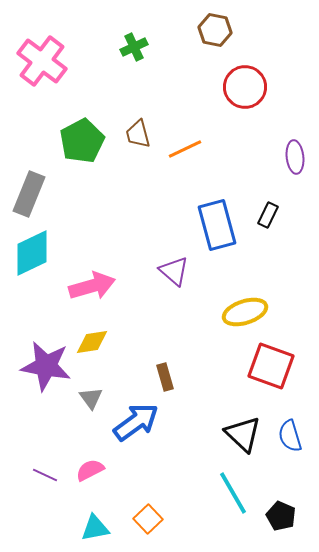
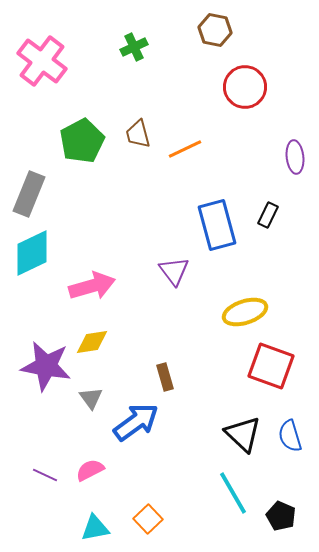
purple triangle: rotated 12 degrees clockwise
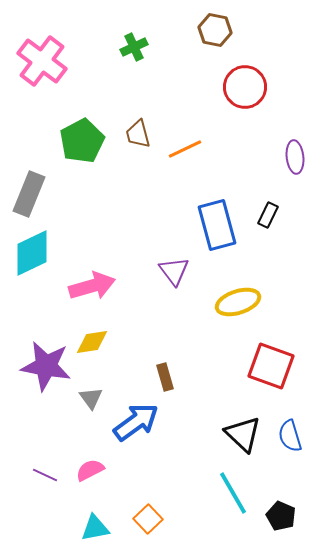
yellow ellipse: moved 7 px left, 10 px up
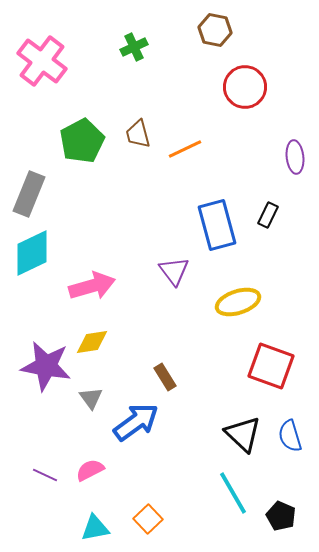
brown rectangle: rotated 16 degrees counterclockwise
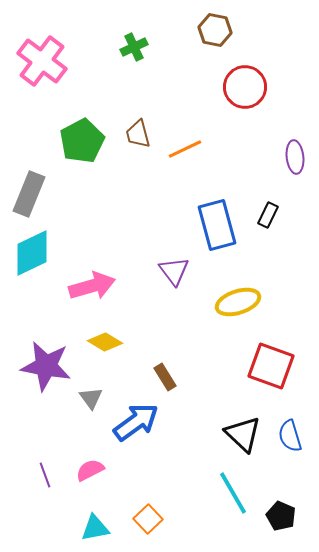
yellow diamond: moved 13 px right; rotated 40 degrees clockwise
purple line: rotated 45 degrees clockwise
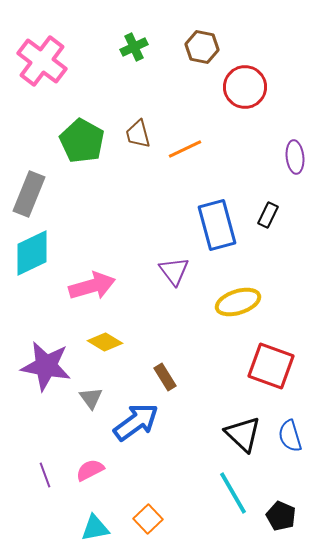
brown hexagon: moved 13 px left, 17 px down
green pentagon: rotated 15 degrees counterclockwise
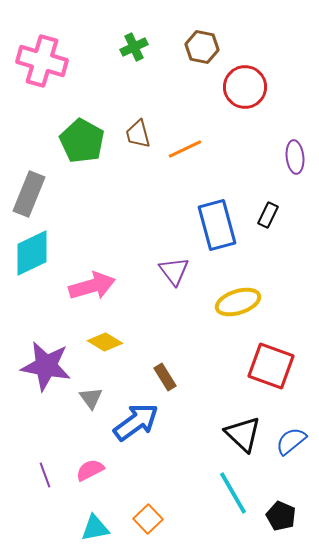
pink cross: rotated 21 degrees counterclockwise
blue semicircle: moved 1 px right, 5 px down; rotated 68 degrees clockwise
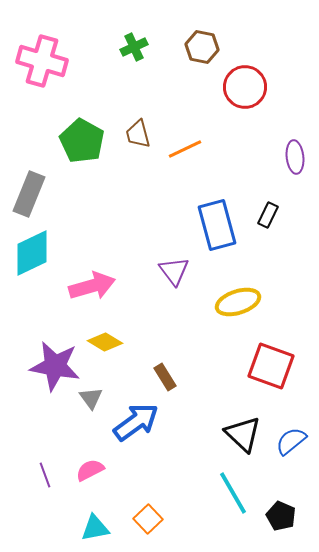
purple star: moved 9 px right
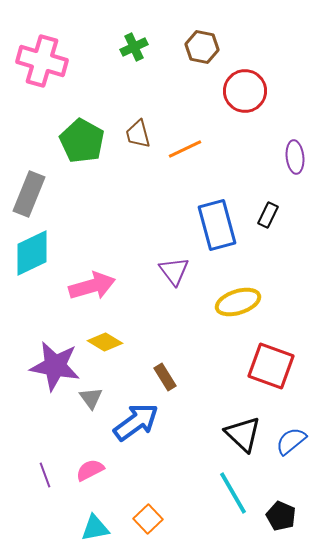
red circle: moved 4 px down
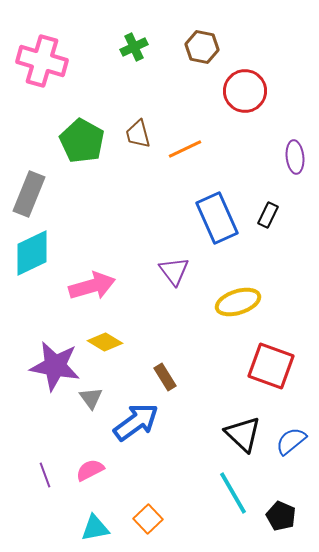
blue rectangle: moved 7 px up; rotated 9 degrees counterclockwise
